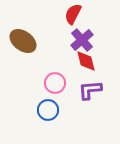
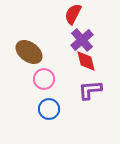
brown ellipse: moved 6 px right, 11 px down
pink circle: moved 11 px left, 4 px up
blue circle: moved 1 px right, 1 px up
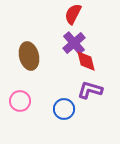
purple cross: moved 8 px left, 3 px down
brown ellipse: moved 4 px down; rotated 40 degrees clockwise
pink circle: moved 24 px left, 22 px down
purple L-shape: rotated 20 degrees clockwise
blue circle: moved 15 px right
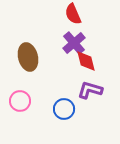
red semicircle: rotated 50 degrees counterclockwise
brown ellipse: moved 1 px left, 1 px down
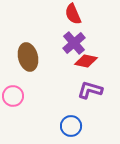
red diamond: rotated 65 degrees counterclockwise
pink circle: moved 7 px left, 5 px up
blue circle: moved 7 px right, 17 px down
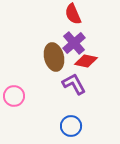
brown ellipse: moved 26 px right
purple L-shape: moved 16 px left, 6 px up; rotated 45 degrees clockwise
pink circle: moved 1 px right
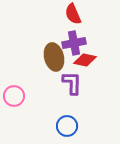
purple cross: rotated 30 degrees clockwise
red diamond: moved 1 px left, 1 px up
purple L-shape: moved 2 px left, 1 px up; rotated 30 degrees clockwise
blue circle: moved 4 px left
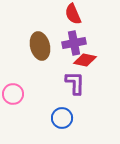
brown ellipse: moved 14 px left, 11 px up
purple L-shape: moved 3 px right
pink circle: moved 1 px left, 2 px up
blue circle: moved 5 px left, 8 px up
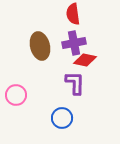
red semicircle: rotated 15 degrees clockwise
pink circle: moved 3 px right, 1 px down
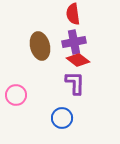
purple cross: moved 1 px up
red diamond: moved 7 px left; rotated 25 degrees clockwise
